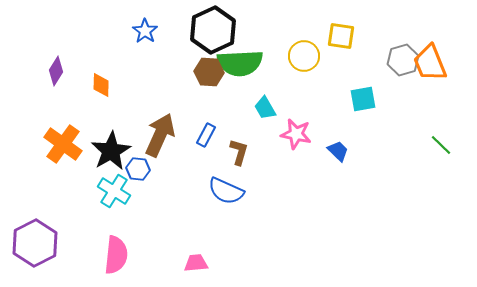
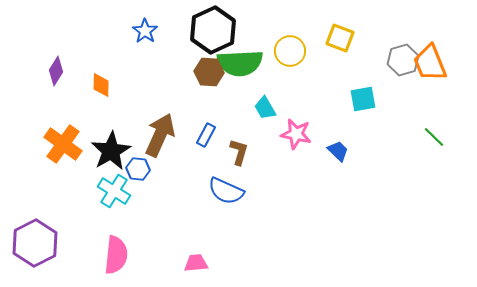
yellow square: moved 1 px left, 2 px down; rotated 12 degrees clockwise
yellow circle: moved 14 px left, 5 px up
green line: moved 7 px left, 8 px up
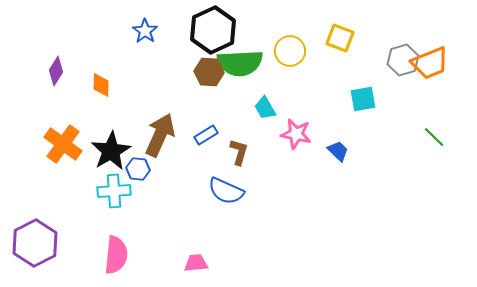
orange trapezoid: rotated 90 degrees counterclockwise
blue rectangle: rotated 30 degrees clockwise
cyan cross: rotated 36 degrees counterclockwise
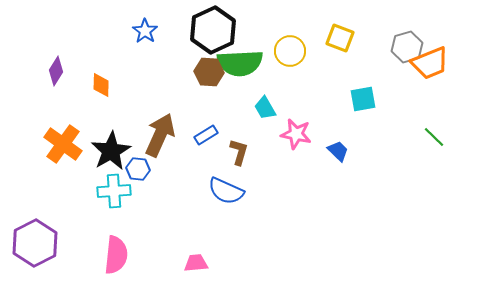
gray hexagon: moved 4 px right, 13 px up
